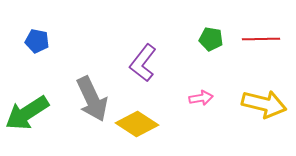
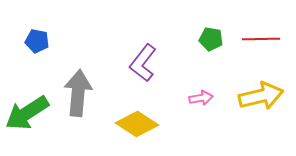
gray arrow: moved 14 px left, 6 px up; rotated 150 degrees counterclockwise
yellow arrow: moved 3 px left, 8 px up; rotated 27 degrees counterclockwise
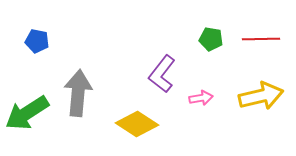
purple L-shape: moved 19 px right, 11 px down
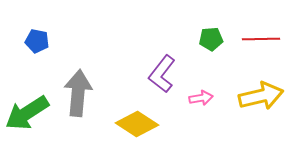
green pentagon: rotated 15 degrees counterclockwise
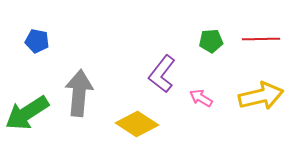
green pentagon: moved 2 px down
gray arrow: moved 1 px right
pink arrow: rotated 140 degrees counterclockwise
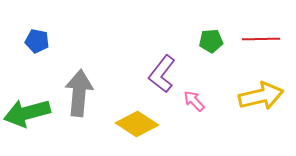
pink arrow: moved 7 px left, 3 px down; rotated 15 degrees clockwise
green arrow: rotated 18 degrees clockwise
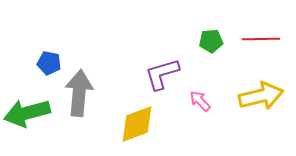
blue pentagon: moved 12 px right, 22 px down
purple L-shape: rotated 36 degrees clockwise
pink arrow: moved 6 px right
yellow diamond: rotated 54 degrees counterclockwise
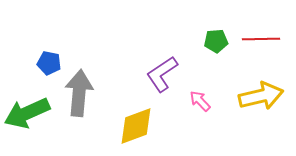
green pentagon: moved 5 px right
purple L-shape: rotated 18 degrees counterclockwise
green arrow: rotated 9 degrees counterclockwise
yellow diamond: moved 1 px left, 2 px down
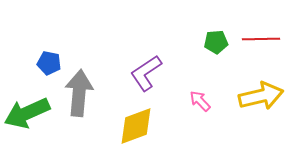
green pentagon: moved 1 px down
purple L-shape: moved 16 px left, 1 px up
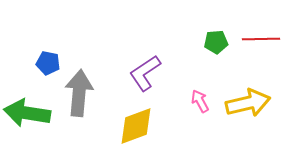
blue pentagon: moved 1 px left
purple L-shape: moved 1 px left
yellow arrow: moved 13 px left, 7 px down
pink arrow: rotated 15 degrees clockwise
green arrow: rotated 33 degrees clockwise
